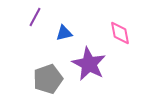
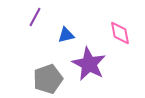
blue triangle: moved 2 px right, 2 px down
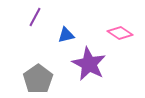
pink diamond: rotated 45 degrees counterclockwise
gray pentagon: moved 10 px left; rotated 16 degrees counterclockwise
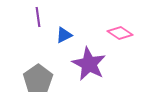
purple line: moved 3 px right; rotated 36 degrees counterclockwise
blue triangle: moved 2 px left; rotated 12 degrees counterclockwise
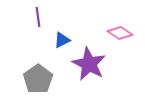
blue triangle: moved 2 px left, 5 px down
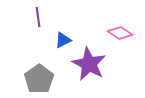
blue triangle: moved 1 px right
gray pentagon: moved 1 px right
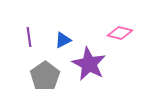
purple line: moved 9 px left, 20 px down
pink diamond: rotated 20 degrees counterclockwise
gray pentagon: moved 6 px right, 3 px up
